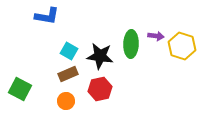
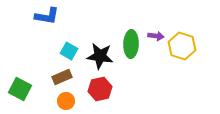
brown rectangle: moved 6 px left, 3 px down
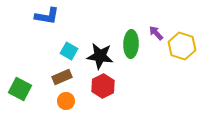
purple arrow: moved 3 px up; rotated 140 degrees counterclockwise
red hexagon: moved 3 px right, 3 px up; rotated 15 degrees counterclockwise
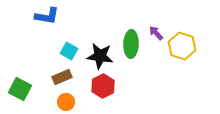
orange circle: moved 1 px down
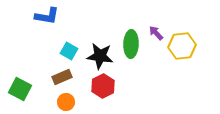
yellow hexagon: rotated 24 degrees counterclockwise
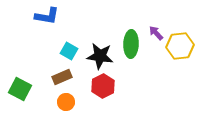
yellow hexagon: moved 2 px left
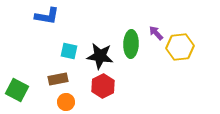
yellow hexagon: moved 1 px down
cyan square: rotated 18 degrees counterclockwise
brown rectangle: moved 4 px left, 2 px down; rotated 12 degrees clockwise
green square: moved 3 px left, 1 px down
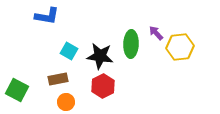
cyan square: rotated 18 degrees clockwise
